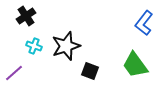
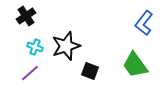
cyan cross: moved 1 px right, 1 px down
purple line: moved 16 px right
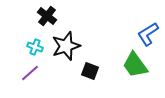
black cross: moved 21 px right; rotated 18 degrees counterclockwise
blue L-shape: moved 4 px right, 11 px down; rotated 20 degrees clockwise
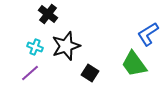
black cross: moved 1 px right, 2 px up
green trapezoid: moved 1 px left, 1 px up
black square: moved 2 px down; rotated 12 degrees clockwise
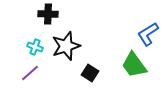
black cross: rotated 36 degrees counterclockwise
green trapezoid: moved 1 px down
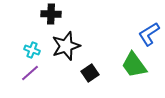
black cross: moved 3 px right
blue L-shape: moved 1 px right
cyan cross: moved 3 px left, 3 px down
black square: rotated 24 degrees clockwise
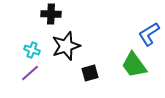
black square: rotated 18 degrees clockwise
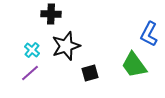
blue L-shape: rotated 30 degrees counterclockwise
cyan cross: rotated 21 degrees clockwise
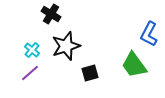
black cross: rotated 30 degrees clockwise
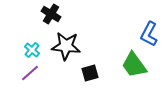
black star: rotated 24 degrees clockwise
